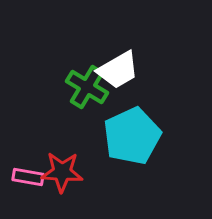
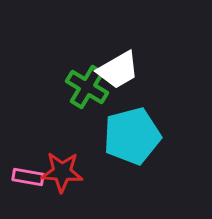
cyan pentagon: rotated 10 degrees clockwise
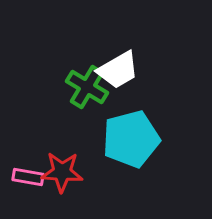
cyan pentagon: moved 1 px left, 3 px down
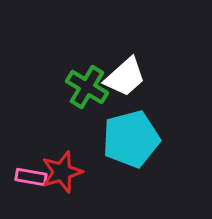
white trapezoid: moved 7 px right, 7 px down; rotated 12 degrees counterclockwise
red star: rotated 21 degrees counterclockwise
pink rectangle: moved 3 px right
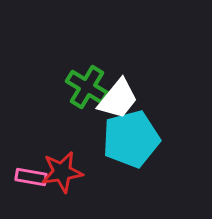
white trapezoid: moved 7 px left, 22 px down; rotated 9 degrees counterclockwise
red star: rotated 9 degrees clockwise
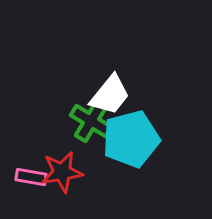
green cross: moved 4 px right, 34 px down
white trapezoid: moved 8 px left, 4 px up
